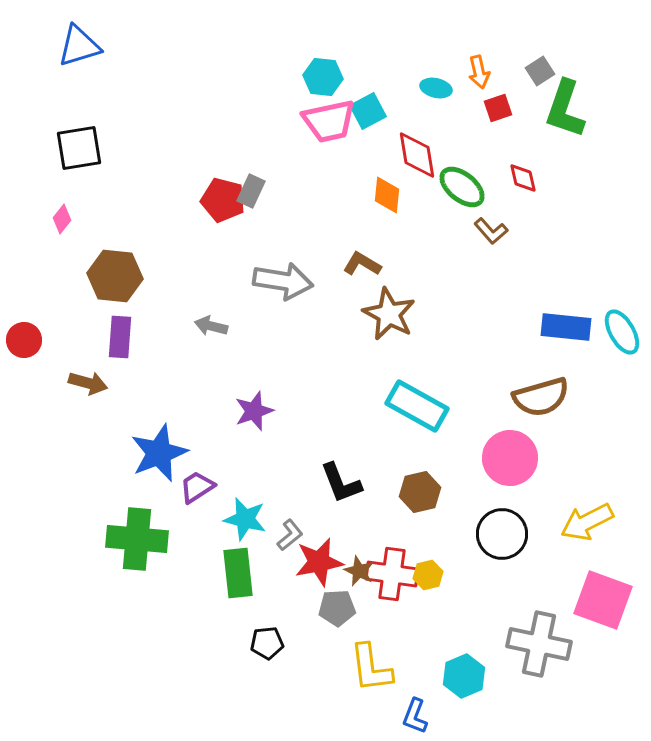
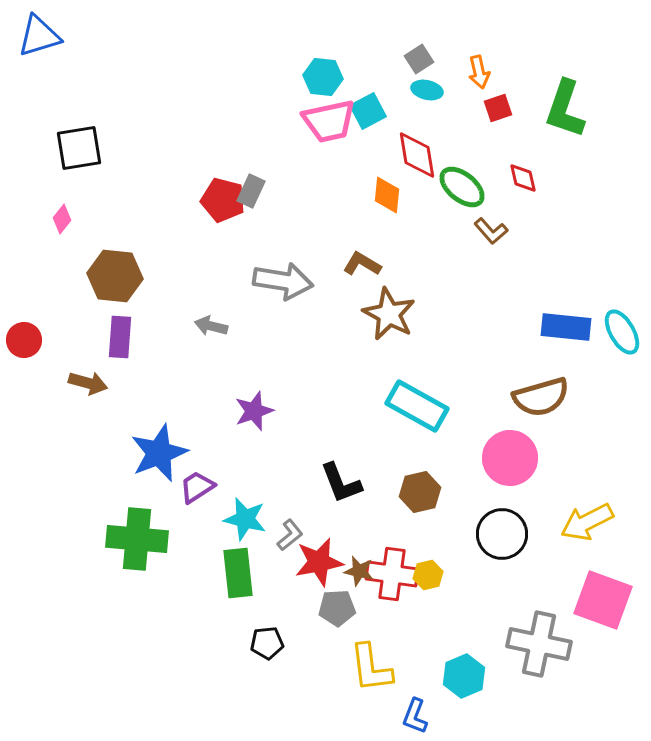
blue triangle at (79, 46): moved 40 px left, 10 px up
gray square at (540, 71): moved 121 px left, 12 px up
cyan ellipse at (436, 88): moved 9 px left, 2 px down
brown star at (359, 571): rotated 12 degrees counterclockwise
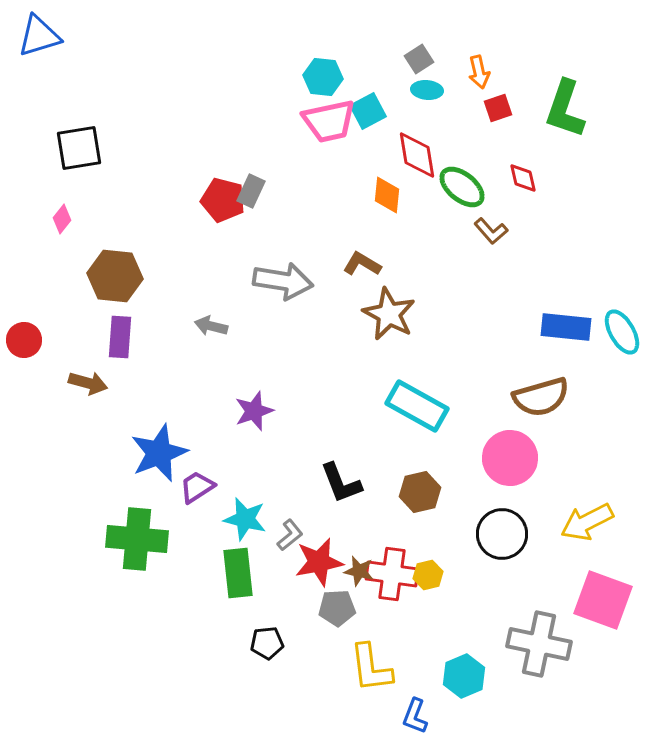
cyan ellipse at (427, 90): rotated 8 degrees counterclockwise
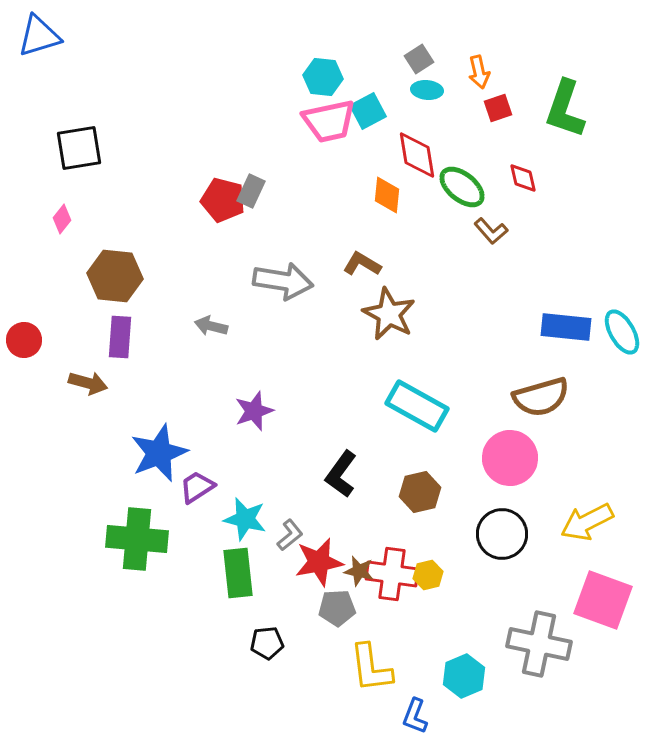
black L-shape at (341, 483): moved 9 px up; rotated 57 degrees clockwise
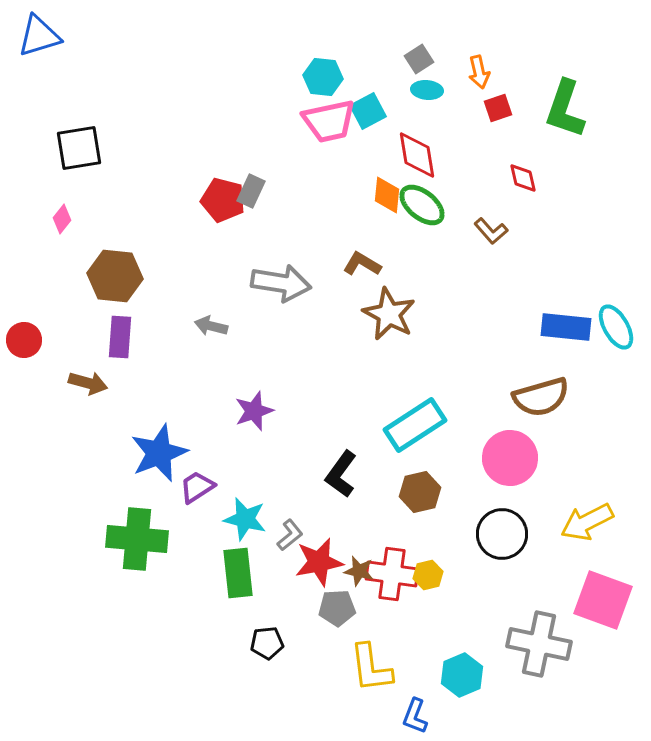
green ellipse at (462, 187): moved 40 px left, 18 px down
gray arrow at (283, 281): moved 2 px left, 2 px down
cyan ellipse at (622, 332): moved 6 px left, 5 px up
cyan rectangle at (417, 406): moved 2 px left, 19 px down; rotated 62 degrees counterclockwise
cyan hexagon at (464, 676): moved 2 px left, 1 px up
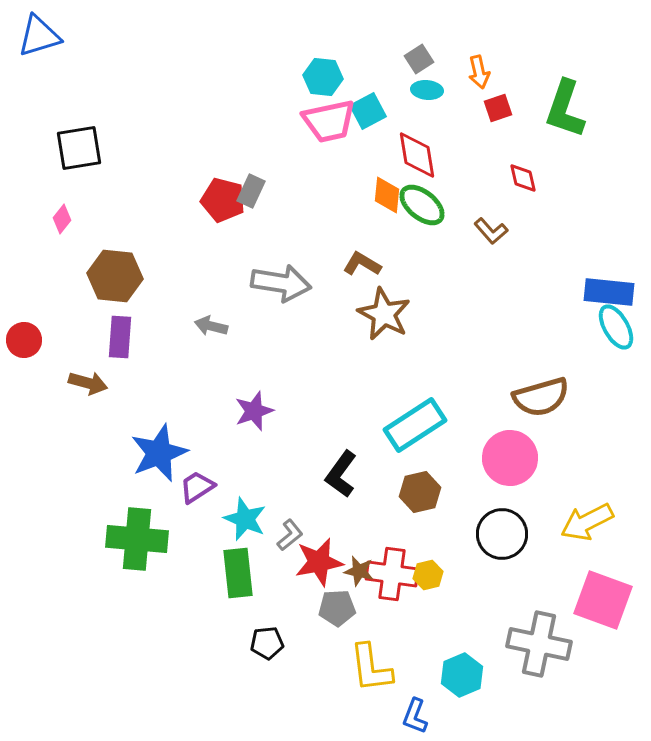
brown star at (389, 314): moved 5 px left
blue rectangle at (566, 327): moved 43 px right, 35 px up
cyan star at (245, 519): rotated 9 degrees clockwise
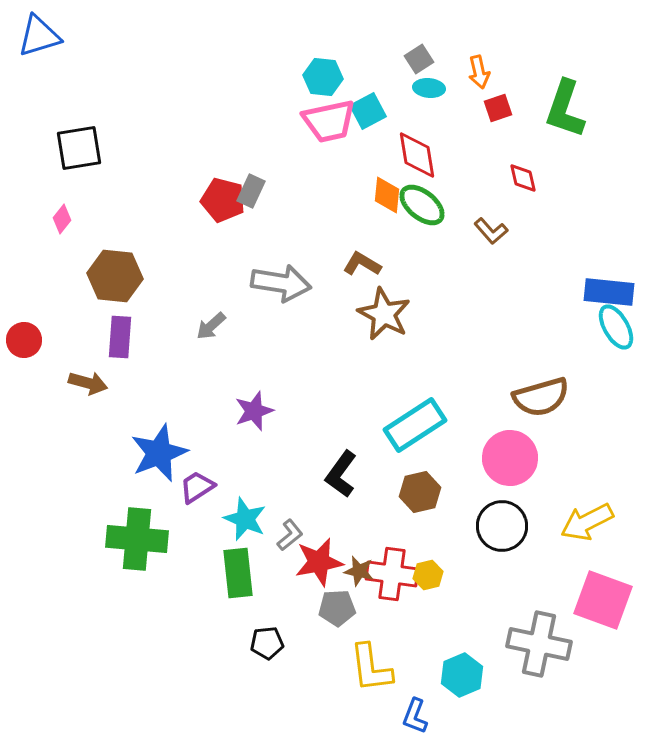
cyan ellipse at (427, 90): moved 2 px right, 2 px up
gray arrow at (211, 326): rotated 56 degrees counterclockwise
black circle at (502, 534): moved 8 px up
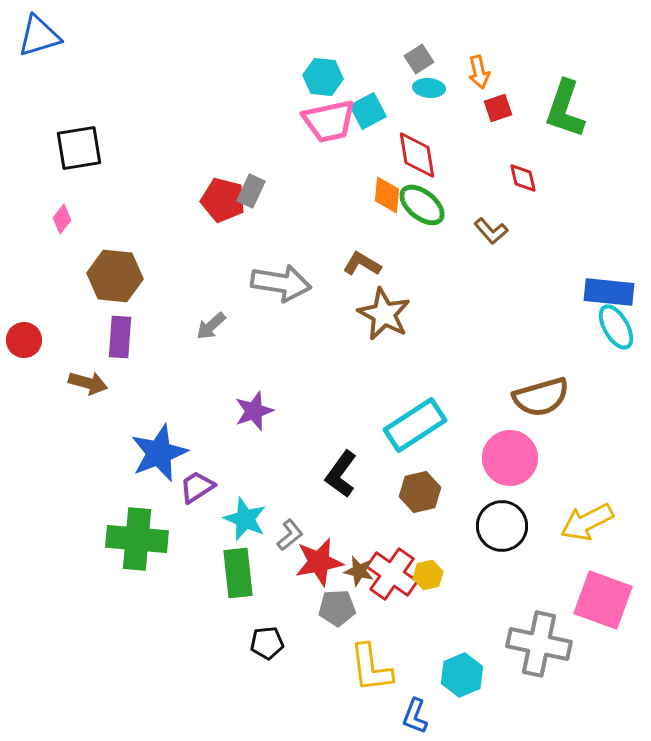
red cross at (392, 574): rotated 27 degrees clockwise
